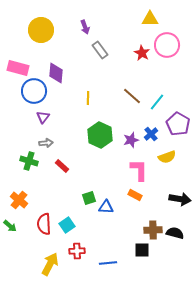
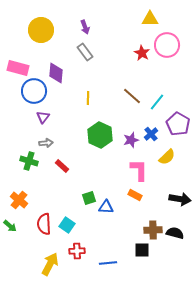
gray rectangle: moved 15 px left, 2 px down
yellow semicircle: rotated 24 degrees counterclockwise
cyan square: rotated 21 degrees counterclockwise
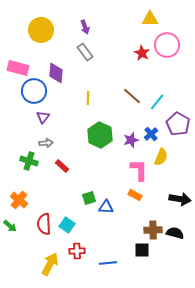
yellow semicircle: moved 6 px left; rotated 24 degrees counterclockwise
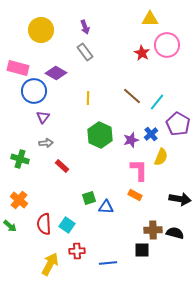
purple diamond: rotated 65 degrees counterclockwise
green cross: moved 9 px left, 2 px up
